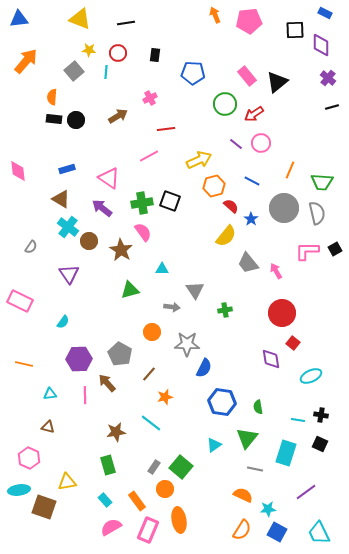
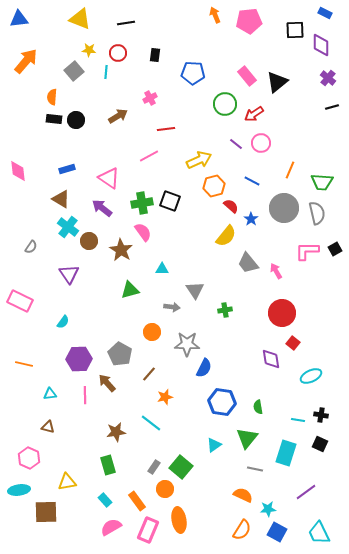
brown square at (44, 507): moved 2 px right, 5 px down; rotated 20 degrees counterclockwise
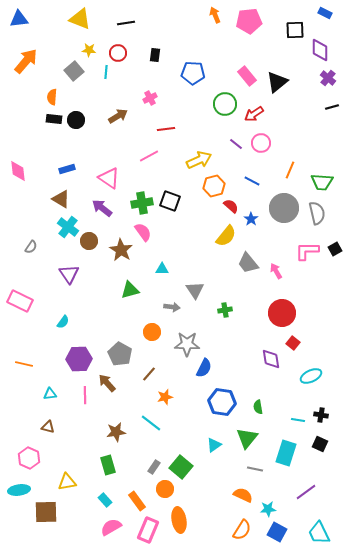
purple diamond at (321, 45): moved 1 px left, 5 px down
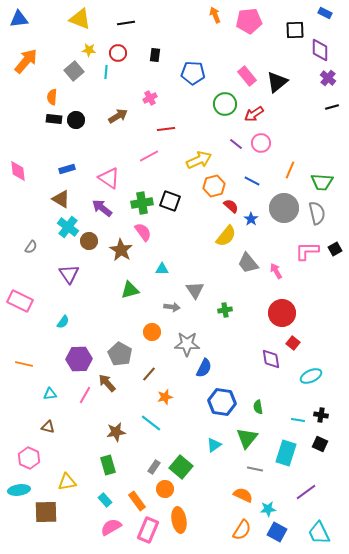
pink line at (85, 395): rotated 30 degrees clockwise
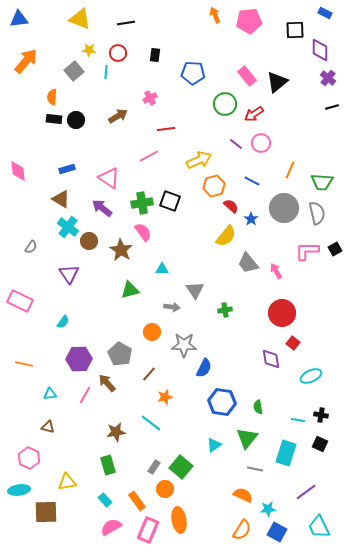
gray star at (187, 344): moved 3 px left, 1 px down
cyan trapezoid at (319, 533): moved 6 px up
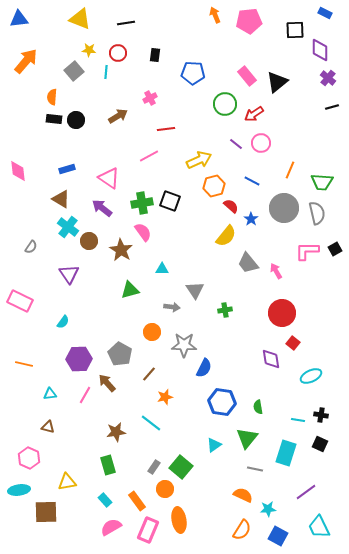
blue square at (277, 532): moved 1 px right, 4 px down
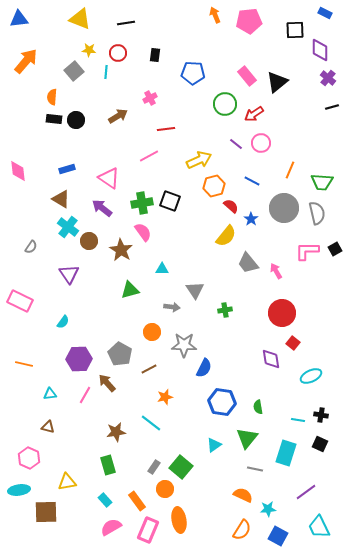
brown line at (149, 374): moved 5 px up; rotated 21 degrees clockwise
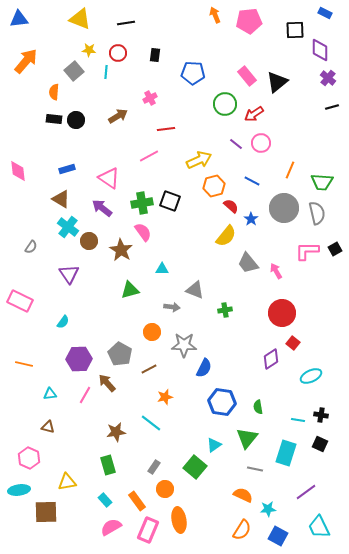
orange semicircle at (52, 97): moved 2 px right, 5 px up
gray triangle at (195, 290): rotated 36 degrees counterclockwise
purple diamond at (271, 359): rotated 65 degrees clockwise
green square at (181, 467): moved 14 px right
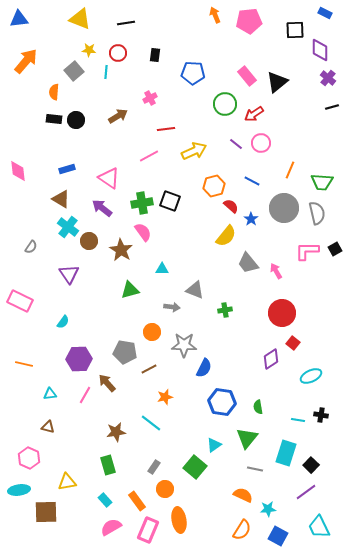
yellow arrow at (199, 160): moved 5 px left, 9 px up
gray pentagon at (120, 354): moved 5 px right, 2 px up; rotated 20 degrees counterclockwise
black square at (320, 444): moved 9 px left, 21 px down; rotated 21 degrees clockwise
